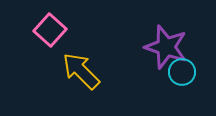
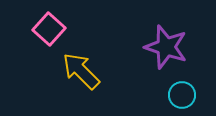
pink square: moved 1 px left, 1 px up
cyan circle: moved 23 px down
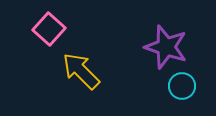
cyan circle: moved 9 px up
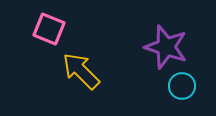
pink square: rotated 20 degrees counterclockwise
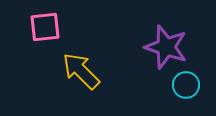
pink square: moved 4 px left, 2 px up; rotated 28 degrees counterclockwise
cyan circle: moved 4 px right, 1 px up
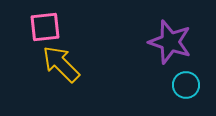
purple star: moved 4 px right, 5 px up
yellow arrow: moved 20 px left, 7 px up
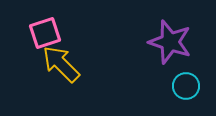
pink square: moved 6 px down; rotated 12 degrees counterclockwise
cyan circle: moved 1 px down
